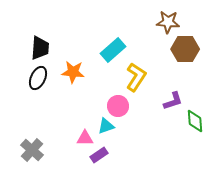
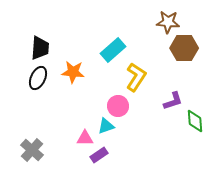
brown hexagon: moved 1 px left, 1 px up
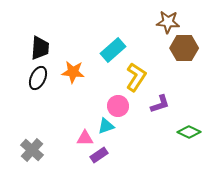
purple L-shape: moved 13 px left, 3 px down
green diamond: moved 6 px left, 11 px down; rotated 60 degrees counterclockwise
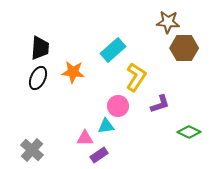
cyan triangle: rotated 12 degrees clockwise
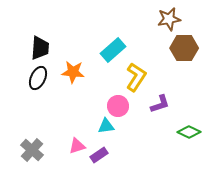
brown star: moved 1 px right, 3 px up; rotated 15 degrees counterclockwise
pink triangle: moved 8 px left, 8 px down; rotated 18 degrees counterclockwise
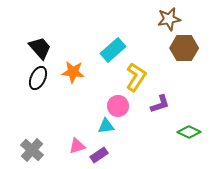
black trapezoid: rotated 45 degrees counterclockwise
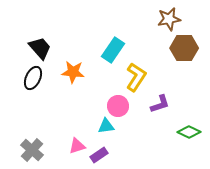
cyan rectangle: rotated 15 degrees counterclockwise
black ellipse: moved 5 px left
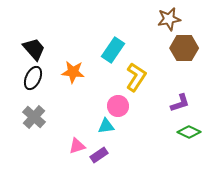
black trapezoid: moved 6 px left, 1 px down
purple L-shape: moved 20 px right, 1 px up
gray cross: moved 2 px right, 33 px up
